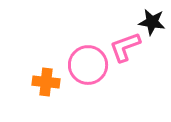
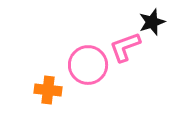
black star: rotated 28 degrees counterclockwise
orange cross: moved 2 px right, 8 px down
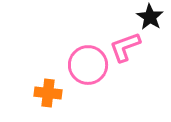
black star: moved 2 px left, 5 px up; rotated 20 degrees counterclockwise
orange cross: moved 3 px down
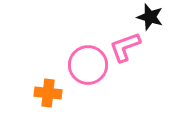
black star: rotated 16 degrees counterclockwise
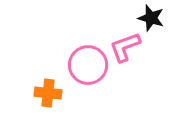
black star: moved 1 px right, 1 px down
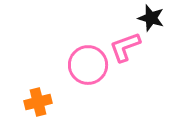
orange cross: moved 10 px left, 9 px down; rotated 20 degrees counterclockwise
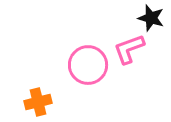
pink L-shape: moved 4 px right, 2 px down
